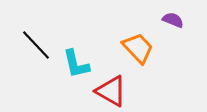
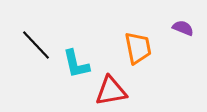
purple semicircle: moved 10 px right, 8 px down
orange trapezoid: rotated 32 degrees clockwise
red triangle: rotated 40 degrees counterclockwise
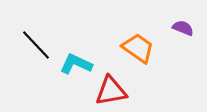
orange trapezoid: rotated 44 degrees counterclockwise
cyan L-shape: rotated 128 degrees clockwise
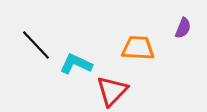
purple semicircle: rotated 90 degrees clockwise
orange trapezoid: rotated 32 degrees counterclockwise
red triangle: moved 1 px right; rotated 36 degrees counterclockwise
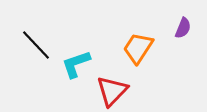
orange trapezoid: rotated 60 degrees counterclockwise
cyan L-shape: rotated 44 degrees counterclockwise
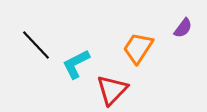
purple semicircle: rotated 15 degrees clockwise
cyan L-shape: rotated 8 degrees counterclockwise
red triangle: moved 1 px up
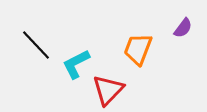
orange trapezoid: moved 1 px down; rotated 12 degrees counterclockwise
red triangle: moved 4 px left
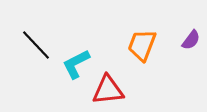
purple semicircle: moved 8 px right, 12 px down
orange trapezoid: moved 4 px right, 4 px up
red triangle: rotated 40 degrees clockwise
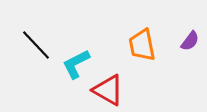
purple semicircle: moved 1 px left, 1 px down
orange trapezoid: rotated 32 degrees counterclockwise
red triangle: rotated 36 degrees clockwise
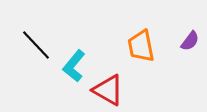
orange trapezoid: moved 1 px left, 1 px down
cyan L-shape: moved 2 px left, 2 px down; rotated 24 degrees counterclockwise
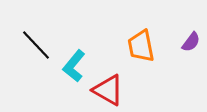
purple semicircle: moved 1 px right, 1 px down
